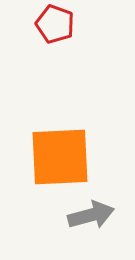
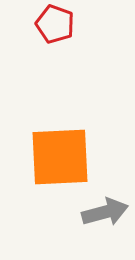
gray arrow: moved 14 px right, 3 px up
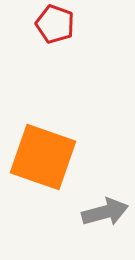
orange square: moved 17 px left; rotated 22 degrees clockwise
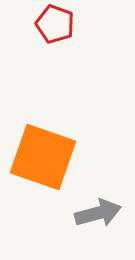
gray arrow: moved 7 px left, 1 px down
